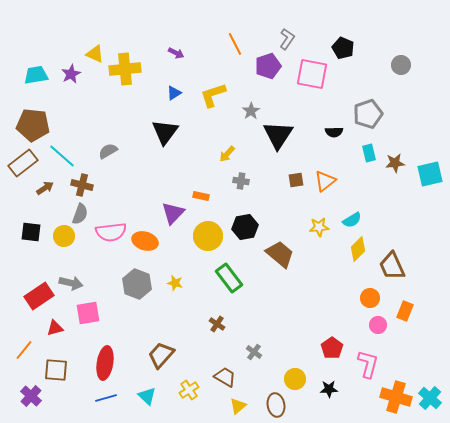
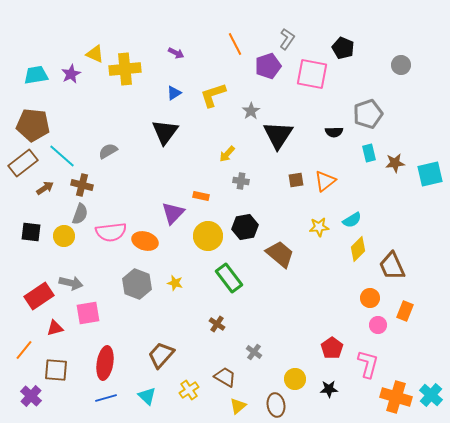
cyan cross at (430, 398): moved 1 px right, 3 px up
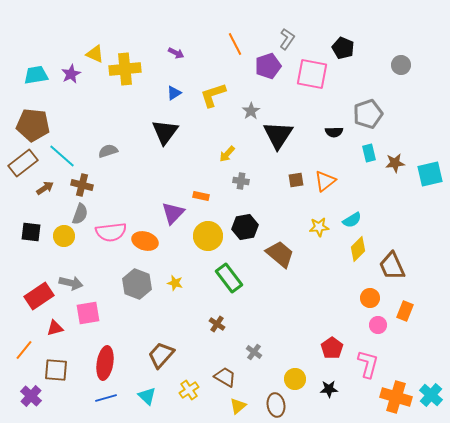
gray semicircle at (108, 151): rotated 12 degrees clockwise
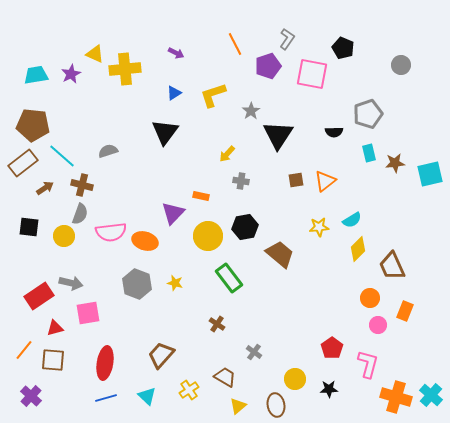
black square at (31, 232): moved 2 px left, 5 px up
brown square at (56, 370): moved 3 px left, 10 px up
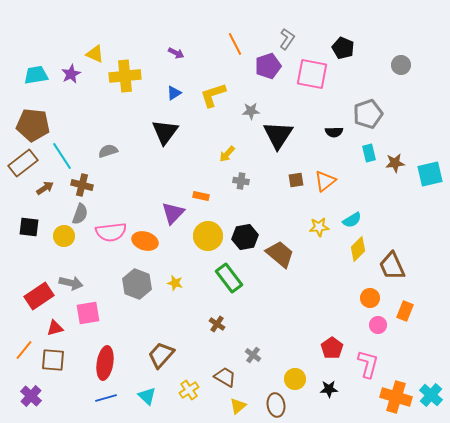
yellow cross at (125, 69): moved 7 px down
gray star at (251, 111): rotated 30 degrees clockwise
cyan line at (62, 156): rotated 16 degrees clockwise
black hexagon at (245, 227): moved 10 px down
gray cross at (254, 352): moved 1 px left, 3 px down
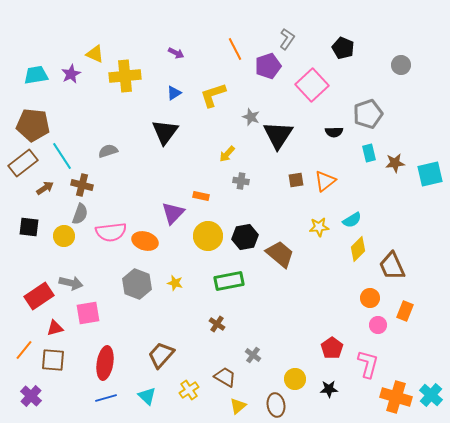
orange line at (235, 44): moved 5 px down
pink square at (312, 74): moved 11 px down; rotated 36 degrees clockwise
gray star at (251, 111): moved 6 px down; rotated 24 degrees clockwise
green rectangle at (229, 278): moved 3 px down; rotated 64 degrees counterclockwise
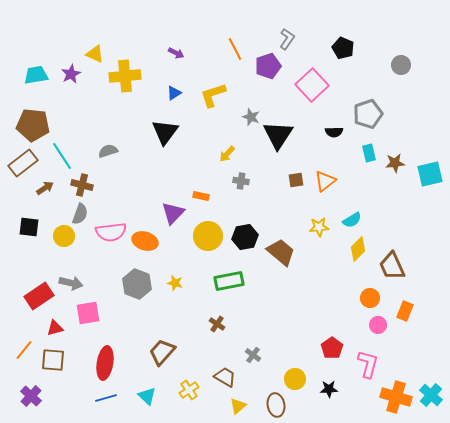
brown trapezoid at (280, 254): moved 1 px right, 2 px up
brown trapezoid at (161, 355): moved 1 px right, 3 px up
